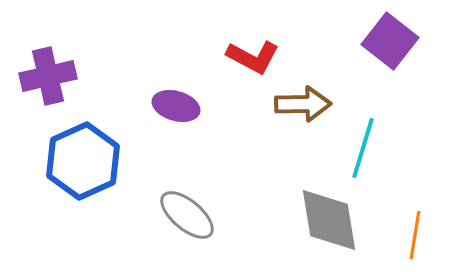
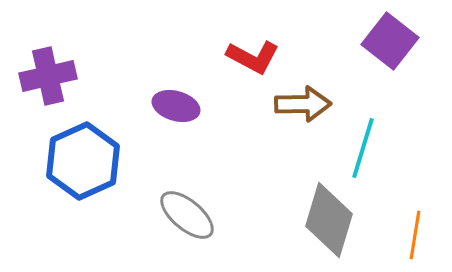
gray diamond: rotated 26 degrees clockwise
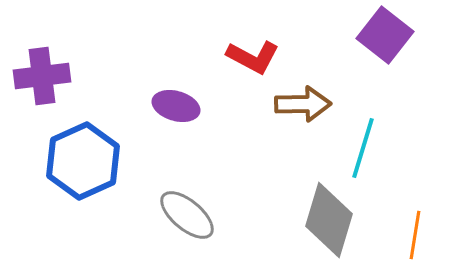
purple square: moved 5 px left, 6 px up
purple cross: moved 6 px left; rotated 6 degrees clockwise
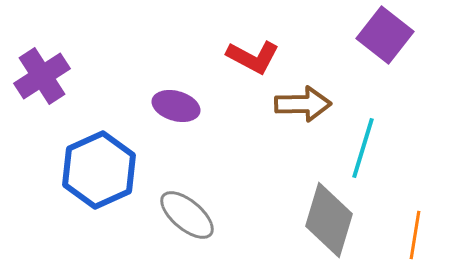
purple cross: rotated 26 degrees counterclockwise
blue hexagon: moved 16 px right, 9 px down
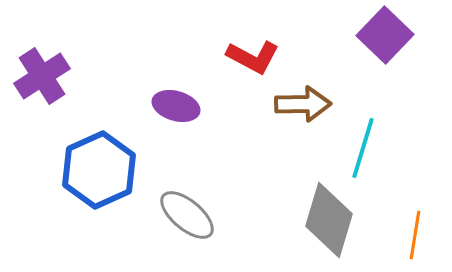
purple square: rotated 6 degrees clockwise
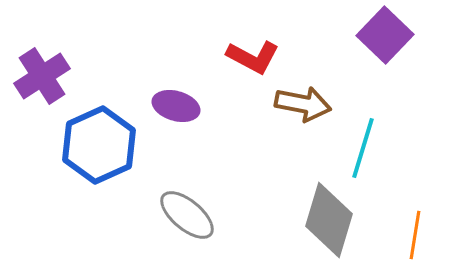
brown arrow: rotated 12 degrees clockwise
blue hexagon: moved 25 px up
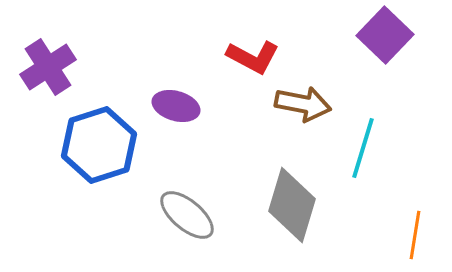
purple cross: moved 6 px right, 9 px up
blue hexagon: rotated 6 degrees clockwise
gray diamond: moved 37 px left, 15 px up
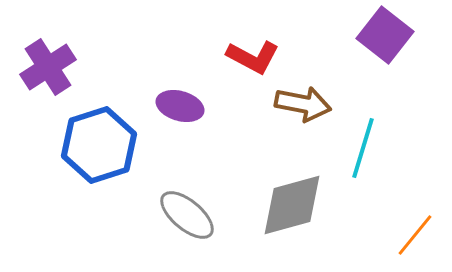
purple square: rotated 6 degrees counterclockwise
purple ellipse: moved 4 px right
gray diamond: rotated 58 degrees clockwise
orange line: rotated 30 degrees clockwise
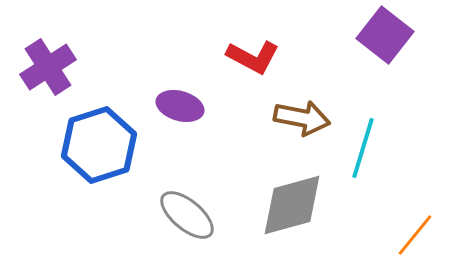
brown arrow: moved 1 px left, 14 px down
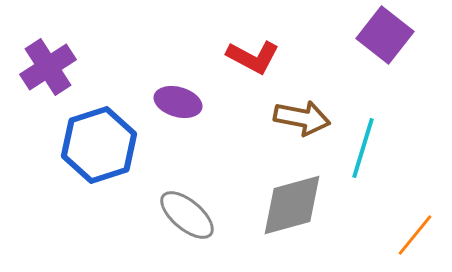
purple ellipse: moved 2 px left, 4 px up
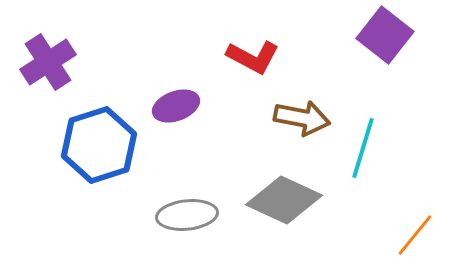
purple cross: moved 5 px up
purple ellipse: moved 2 px left, 4 px down; rotated 36 degrees counterclockwise
gray diamond: moved 8 px left, 5 px up; rotated 40 degrees clockwise
gray ellipse: rotated 46 degrees counterclockwise
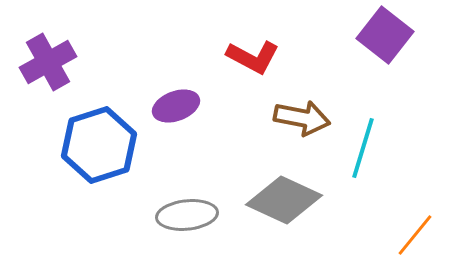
purple cross: rotated 4 degrees clockwise
